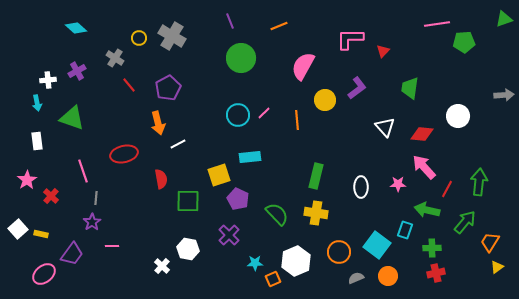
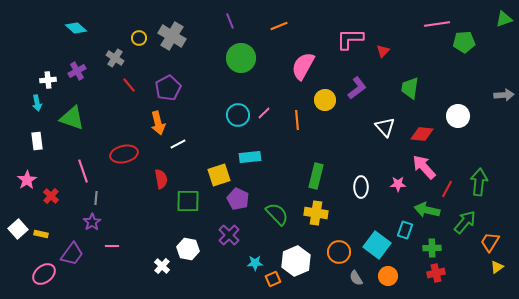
gray semicircle at (356, 278): rotated 98 degrees counterclockwise
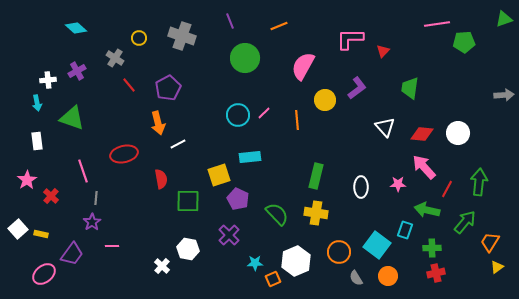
gray cross at (172, 36): moved 10 px right; rotated 12 degrees counterclockwise
green circle at (241, 58): moved 4 px right
white circle at (458, 116): moved 17 px down
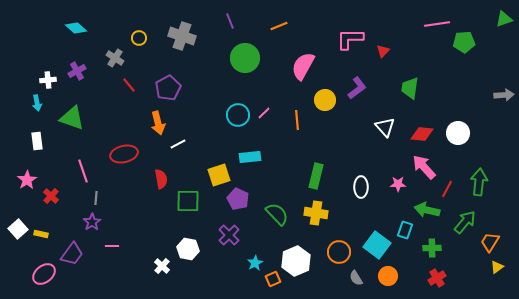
cyan star at (255, 263): rotated 28 degrees counterclockwise
red cross at (436, 273): moved 1 px right, 5 px down; rotated 18 degrees counterclockwise
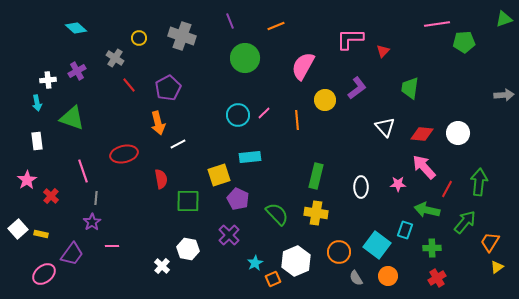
orange line at (279, 26): moved 3 px left
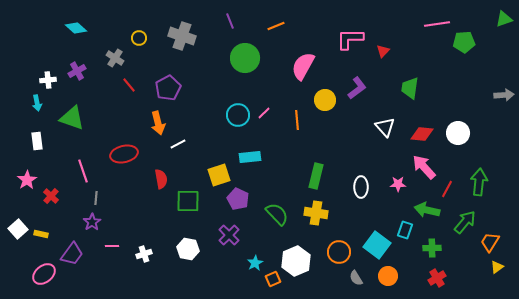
white cross at (162, 266): moved 18 px left, 12 px up; rotated 28 degrees clockwise
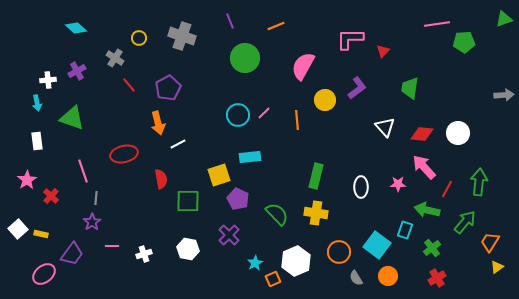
green cross at (432, 248): rotated 36 degrees counterclockwise
